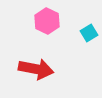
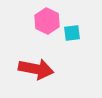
cyan square: moved 17 px left; rotated 24 degrees clockwise
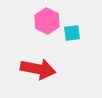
red arrow: moved 2 px right
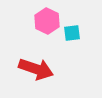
red arrow: moved 2 px left; rotated 8 degrees clockwise
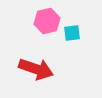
pink hexagon: rotated 20 degrees clockwise
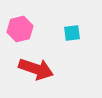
pink hexagon: moved 27 px left, 8 px down
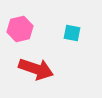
cyan square: rotated 18 degrees clockwise
